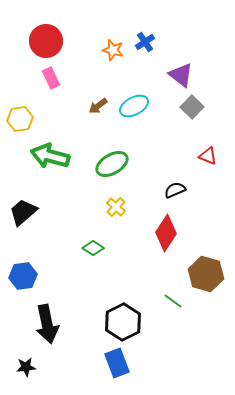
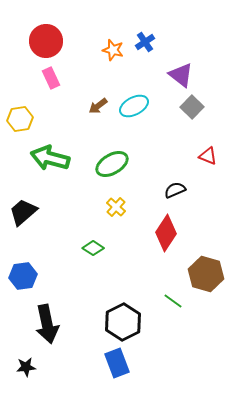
green arrow: moved 2 px down
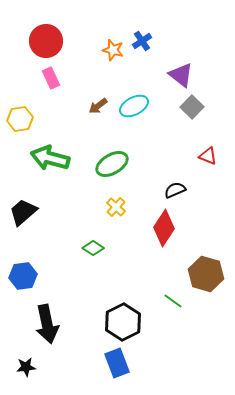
blue cross: moved 3 px left, 1 px up
red diamond: moved 2 px left, 5 px up
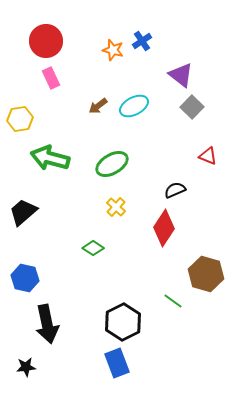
blue hexagon: moved 2 px right, 2 px down; rotated 20 degrees clockwise
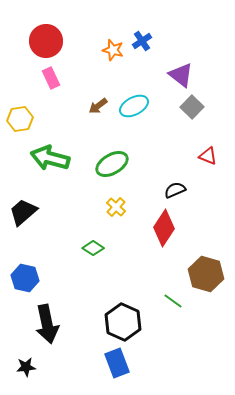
black hexagon: rotated 9 degrees counterclockwise
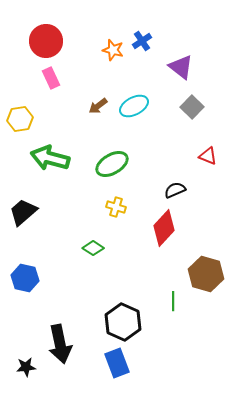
purple triangle: moved 8 px up
yellow cross: rotated 24 degrees counterclockwise
red diamond: rotated 9 degrees clockwise
green line: rotated 54 degrees clockwise
black arrow: moved 13 px right, 20 px down
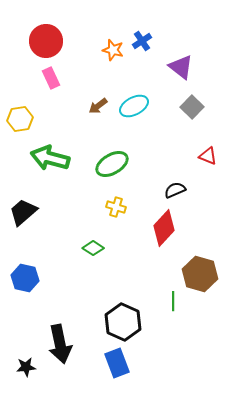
brown hexagon: moved 6 px left
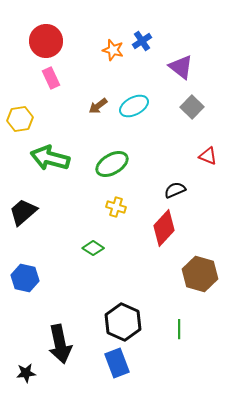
green line: moved 6 px right, 28 px down
black star: moved 6 px down
